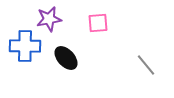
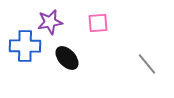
purple star: moved 1 px right, 3 px down
black ellipse: moved 1 px right
gray line: moved 1 px right, 1 px up
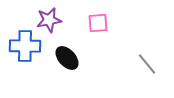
purple star: moved 1 px left, 2 px up
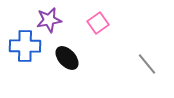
pink square: rotated 30 degrees counterclockwise
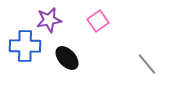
pink square: moved 2 px up
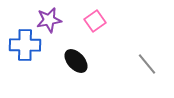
pink square: moved 3 px left
blue cross: moved 1 px up
black ellipse: moved 9 px right, 3 px down
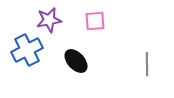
pink square: rotated 30 degrees clockwise
blue cross: moved 2 px right, 5 px down; rotated 28 degrees counterclockwise
gray line: rotated 40 degrees clockwise
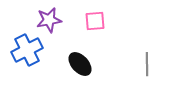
black ellipse: moved 4 px right, 3 px down
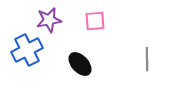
gray line: moved 5 px up
